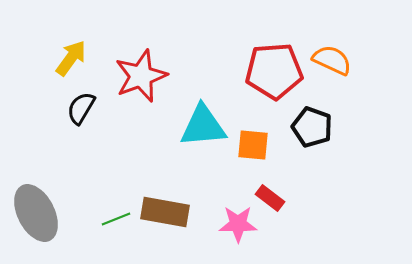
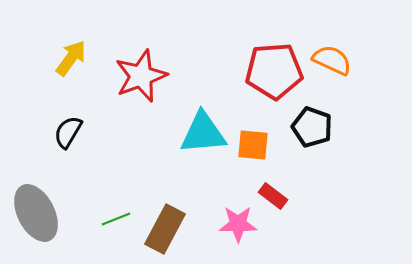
black semicircle: moved 13 px left, 24 px down
cyan triangle: moved 7 px down
red rectangle: moved 3 px right, 2 px up
brown rectangle: moved 17 px down; rotated 72 degrees counterclockwise
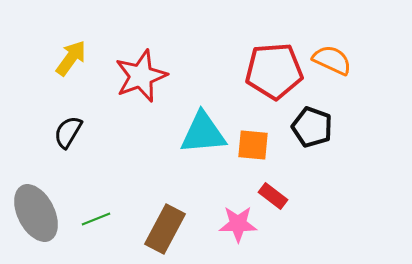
green line: moved 20 px left
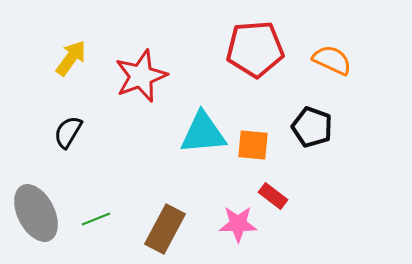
red pentagon: moved 19 px left, 22 px up
